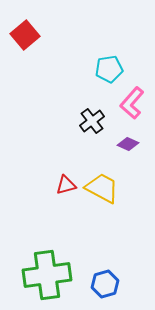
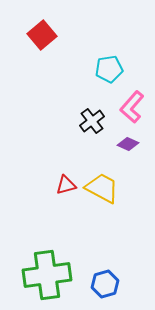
red square: moved 17 px right
pink L-shape: moved 4 px down
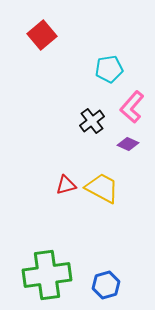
blue hexagon: moved 1 px right, 1 px down
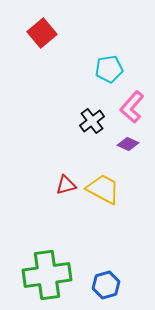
red square: moved 2 px up
yellow trapezoid: moved 1 px right, 1 px down
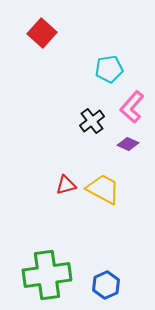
red square: rotated 8 degrees counterclockwise
blue hexagon: rotated 8 degrees counterclockwise
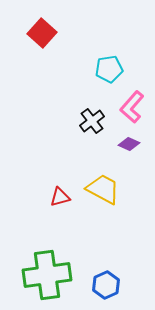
purple diamond: moved 1 px right
red triangle: moved 6 px left, 12 px down
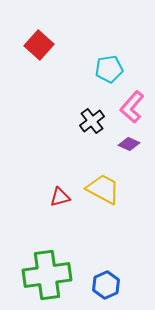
red square: moved 3 px left, 12 px down
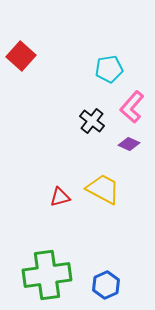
red square: moved 18 px left, 11 px down
black cross: rotated 15 degrees counterclockwise
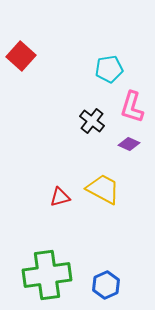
pink L-shape: rotated 24 degrees counterclockwise
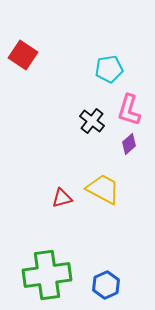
red square: moved 2 px right, 1 px up; rotated 8 degrees counterclockwise
pink L-shape: moved 3 px left, 3 px down
purple diamond: rotated 65 degrees counterclockwise
red triangle: moved 2 px right, 1 px down
